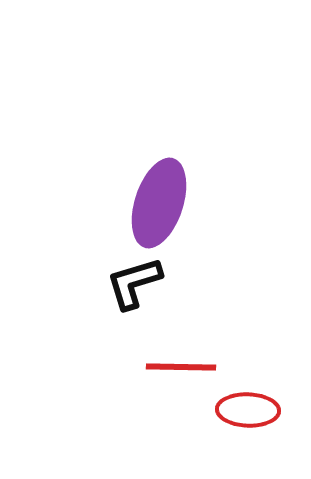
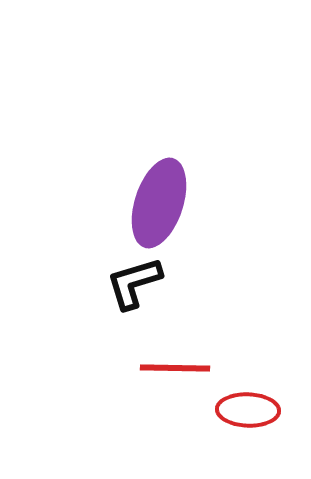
red line: moved 6 px left, 1 px down
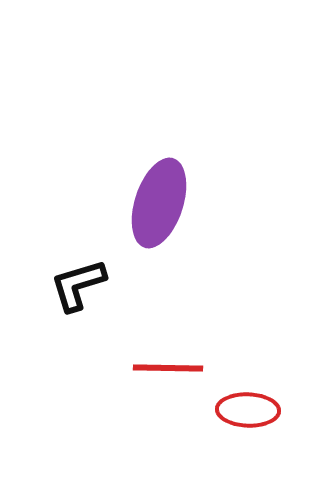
black L-shape: moved 56 px left, 2 px down
red line: moved 7 px left
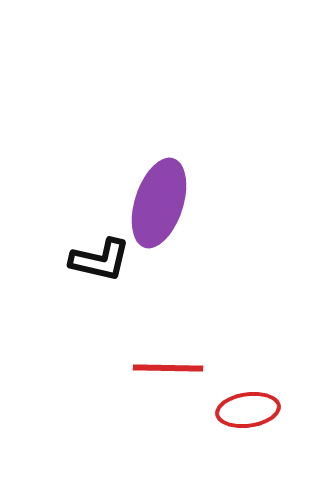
black L-shape: moved 22 px right, 25 px up; rotated 150 degrees counterclockwise
red ellipse: rotated 10 degrees counterclockwise
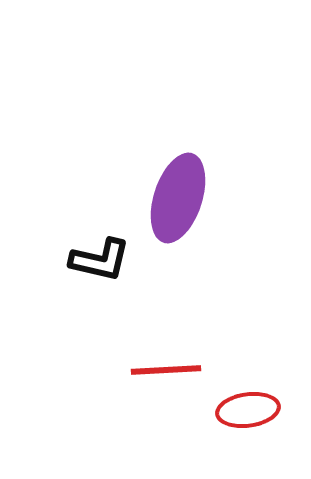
purple ellipse: moved 19 px right, 5 px up
red line: moved 2 px left, 2 px down; rotated 4 degrees counterclockwise
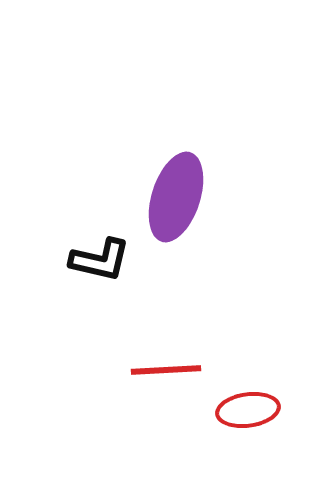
purple ellipse: moved 2 px left, 1 px up
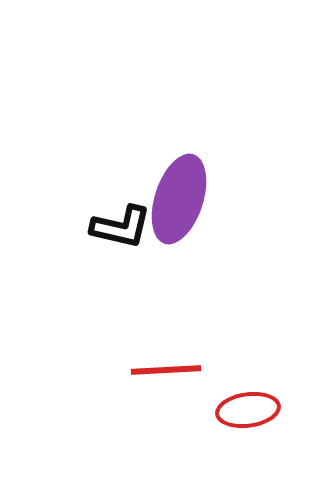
purple ellipse: moved 3 px right, 2 px down
black L-shape: moved 21 px right, 33 px up
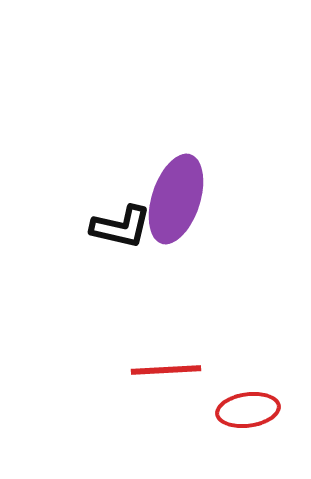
purple ellipse: moved 3 px left
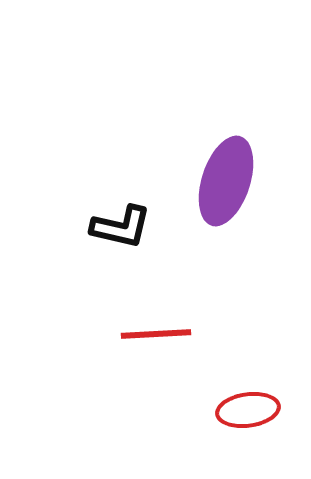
purple ellipse: moved 50 px right, 18 px up
red line: moved 10 px left, 36 px up
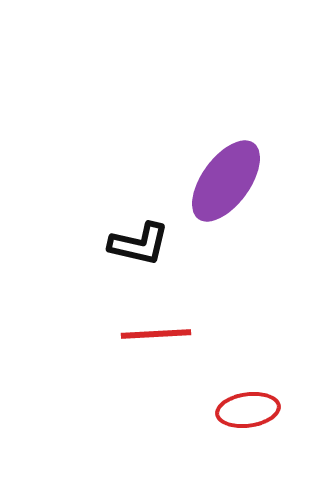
purple ellipse: rotated 18 degrees clockwise
black L-shape: moved 18 px right, 17 px down
